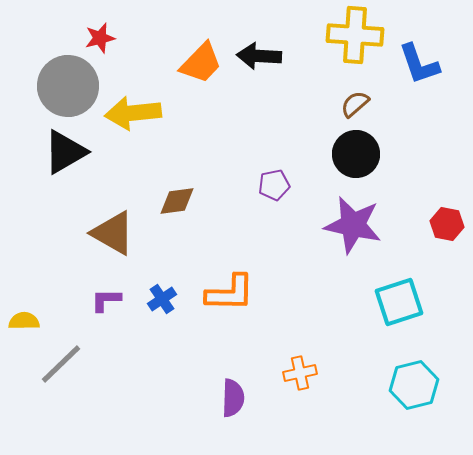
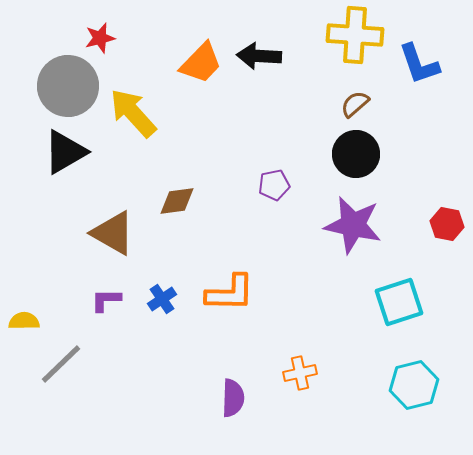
yellow arrow: rotated 54 degrees clockwise
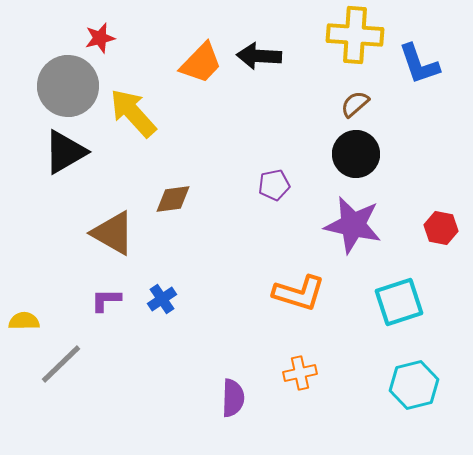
brown diamond: moved 4 px left, 2 px up
red hexagon: moved 6 px left, 4 px down
orange L-shape: moved 69 px right; rotated 16 degrees clockwise
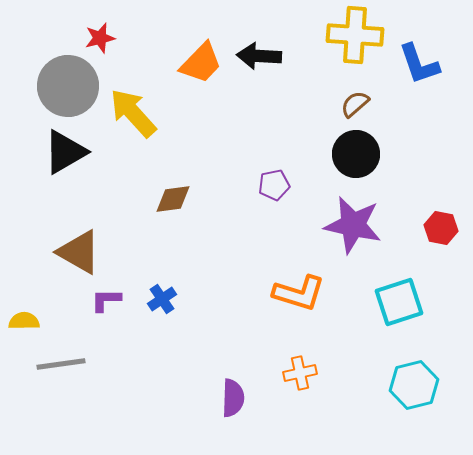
brown triangle: moved 34 px left, 19 px down
gray line: rotated 36 degrees clockwise
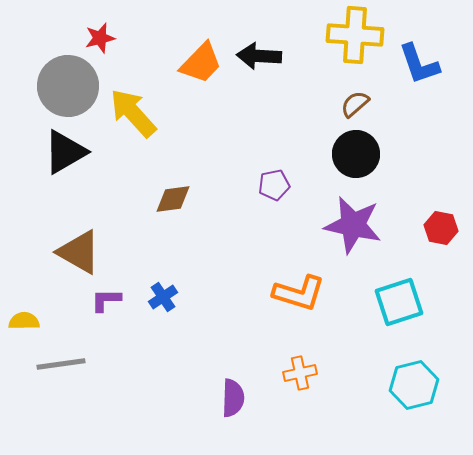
blue cross: moved 1 px right, 2 px up
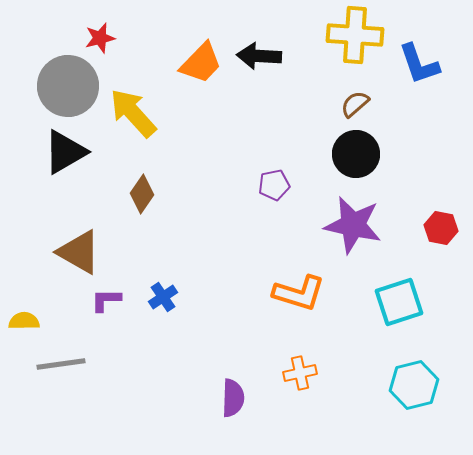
brown diamond: moved 31 px left, 5 px up; rotated 48 degrees counterclockwise
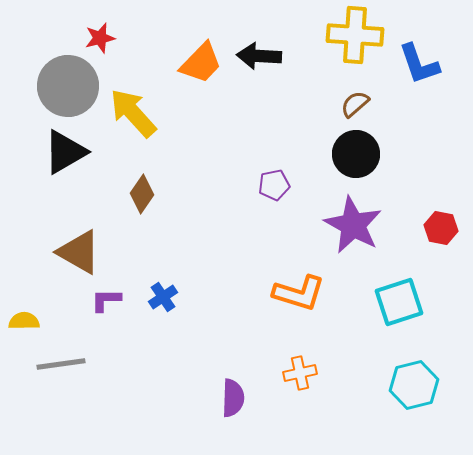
purple star: rotated 16 degrees clockwise
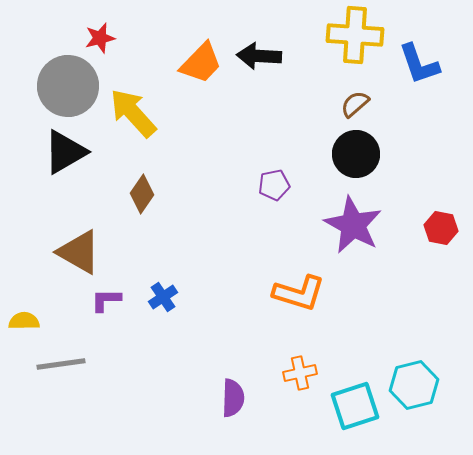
cyan square: moved 44 px left, 104 px down
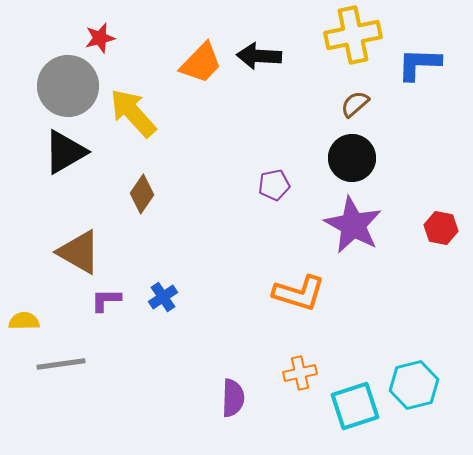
yellow cross: moved 2 px left; rotated 16 degrees counterclockwise
blue L-shape: rotated 111 degrees clockwise
black circle: moved 4 px left, 4 px down
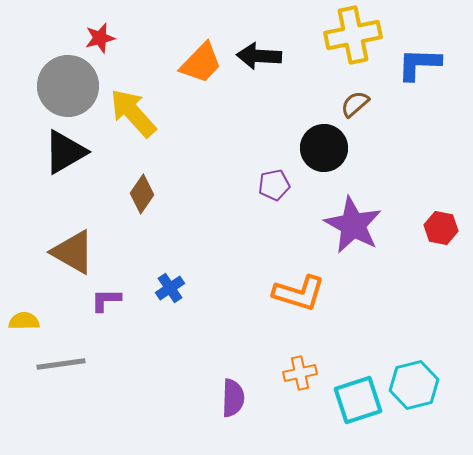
black circle: moved 28 px left, 10 px up
brown triangle: moved 6 px left
blue cross: moved 7 px right, 9 px up
cyan square: moved 3 px right, 6 px up
